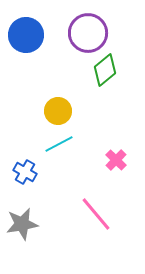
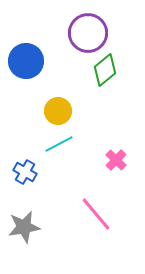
blue circle: moved 26 px down
gray star: moved 2 px right, 3 px down
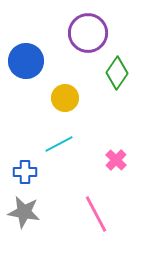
green diamond: moved 12 px right, 3 px down; rotated 16 degrees counterclockwise
yellow circle: moved 7 px right, 13 px up
blue cross: rotated 30 degrees counterclockwise
pink line: rotated 12 degrees clockwise
gray star: moved 15 px up; rotated 20 degrees clockwise
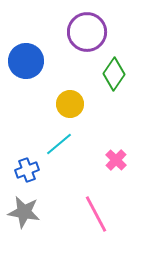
purple circle: moved 1 px left, 1 px up
green diamond: moved 3 px left, 1 px down
yellow circle: moved 5 px right, 6 px down
cyan line: rotated 12 degrees counterclockwise
blue cross: moved 2 px right, 2 px up; rotated 20 degrees counterclockwise
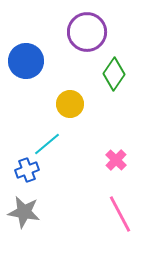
cyan line: moved 12 px left
pink line: moved 24 px right
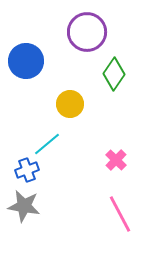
gray star: moved 6 px up
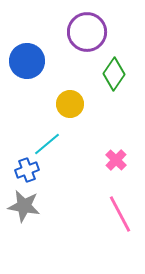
blue circle: moved 1 px right
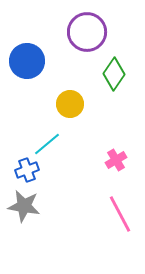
pink cross: rotated 15 degrees clockwise
